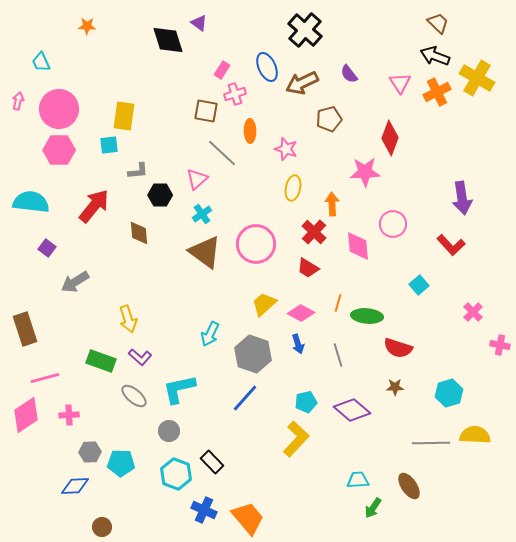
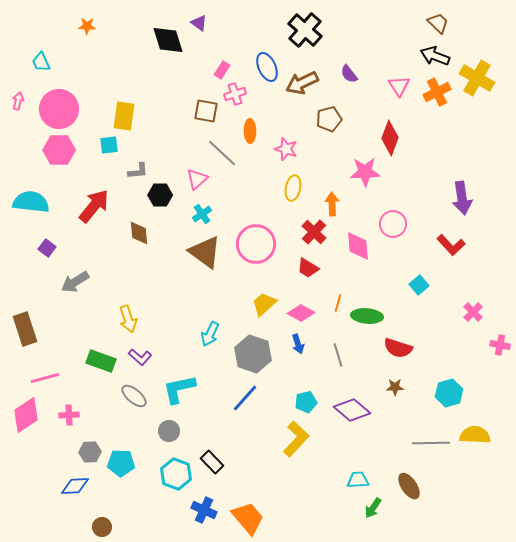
pink triangle at (400, 83): moved 1 px left, 3 px down
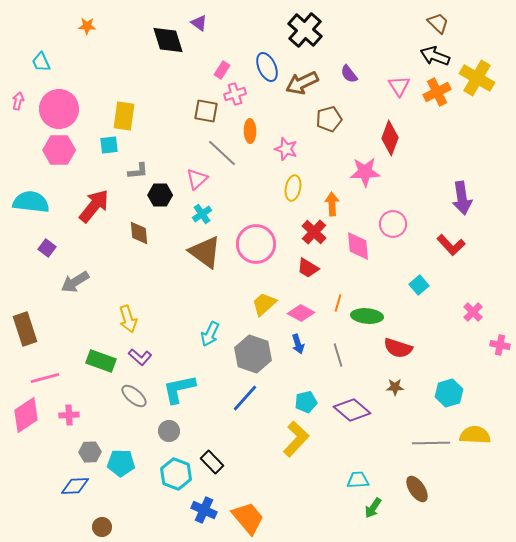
brown ellipse at (409, 486): moved 8 px right, 3 px down
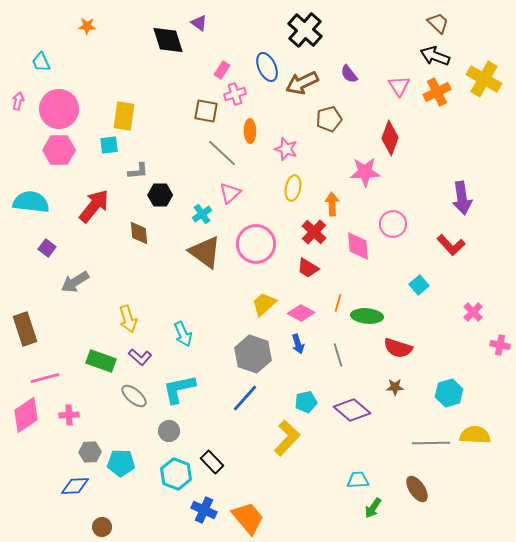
yellow cross at (477, 78): moved 7 px right, 1 px down
pink triangle at (197, 179): moved 33 px right, 14 px down
cyan arrow at (210, 334): moved 27 px left; rotated 50 degrees counterclockwise
yellow L-shape at (296, 439): moved 9 px left, 1 px up
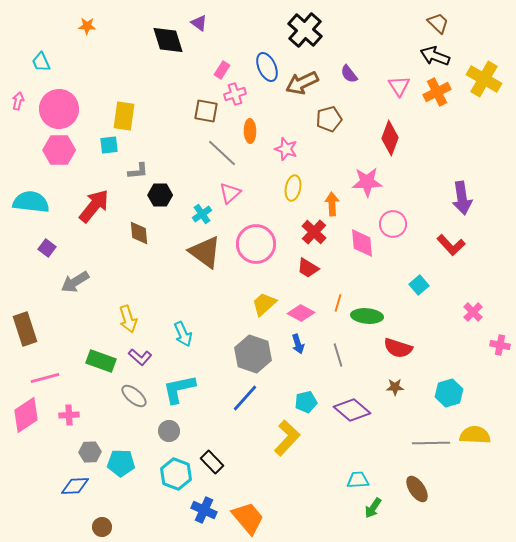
pink star at (365, 172): moved 2 px right, 10 px down
pink diamond at (358, 246): moved 4 px right, 3 px up
